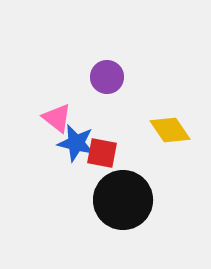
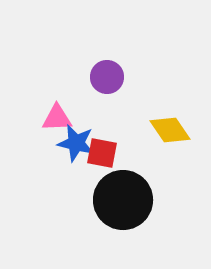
pink triangle: rotated 40 degrees counterclockwise
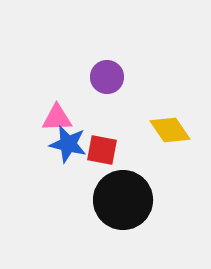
blue star: moved 8 px left, 1 px down
red square: moved 3 px up
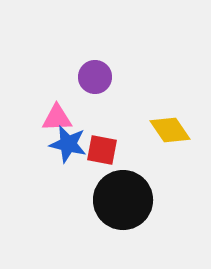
purple circle: moved 12 px left
